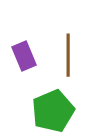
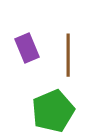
purple rectangle: moved 3 px right, 8 px up
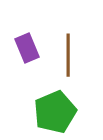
green pentagon: moved 2 px right, 1 px down
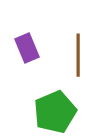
brown line: moved 10 px right
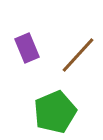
brown line: rotated 42 degrees clockwise
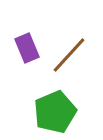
brown line: moved 9 px left
